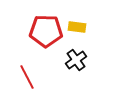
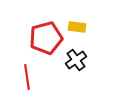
red pentagon: moved 7 px down; rotated 16 degrees counterclockwise
red line: rotated 20 degrees clockwise
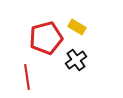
yellow rectangle: rotated 24 degrees clockwise
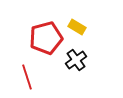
red line: rotated 10 degrees counterclockwise
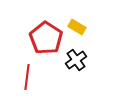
red pentagon: rotated 24 degrees counterclockwise
red line: rotated 25 degrees clockwise
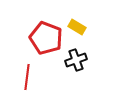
red pentagon: rotated 12 degrees counterclockwise
black cross: rotated 15 degrees clockwise
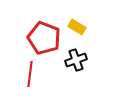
red pentagon: moved 2 px left
red line: moved 3 px right, 3 px up
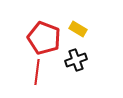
yellow rectangle: moved 1 px right, 2 px down
red line: moved 7 px right, 2 px up
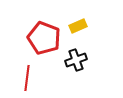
yellow rectangle: moved 3 px up; rotated 54 degrees counterclockwise
red line: moved 10 px left, 6 px down
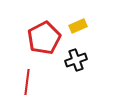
red pentagon: rotated 24 degrees clockwise
red line: moved 4 px down
